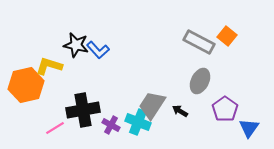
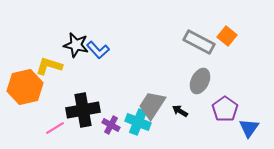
orange hexagon: moved 1 px left, 2 px down
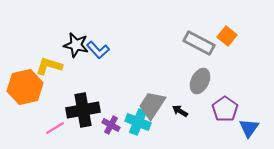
gray rectangle: moved 1 px down
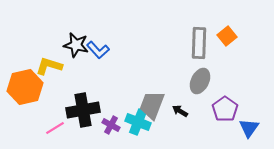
orange square: rotated 12 degrees clockwise
gray rectangle: rotated 64 degrees clockwise
gray trapezoid: rotated 12 degrees counterclockwise
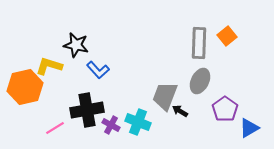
blue L-shape: moved 20 px down
gray trapezoid: moved 13 px right, 9 px up
black cross: moved 4 px right
blue triangle: rotated 25 degrees clockwise
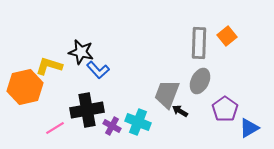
black star: moved 5 px right, 7 px down
gray trapezoid: moved 2 px right, 2 px up
purple cross: moved 1 px right, 1 px down
